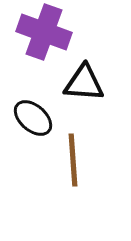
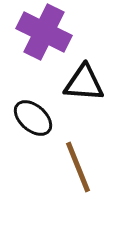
purple cross: rotated 6 degrees clockwise
brown line: moved 5 px right, 7 px down; rotated 18 degrees counterclockwise
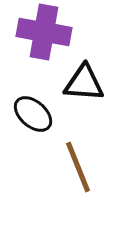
purple cross: rotated 16 degrees counterclockwise
black ellipse: moved 4 px up
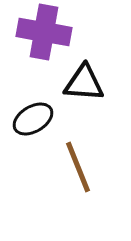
black ellipse: moved 5 px down; rotated 72 degrees counterclockwise
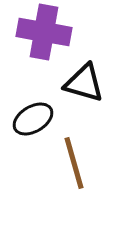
black triangle: rotated 12 degrees clockwise
brown line: moved 4 px left, 4 px up; rotated 6 degrees clockwise
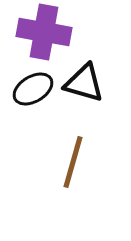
black ellipse: moved 30 px up
brown line: moved 1 px left, 1 px up; rotated 32 degrees clockwise
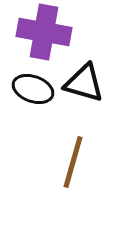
black ellipse: rotated 51 degrees clockwise
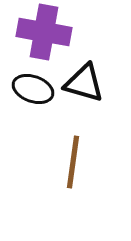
brown line: rotated 8 degrees counterclockwise
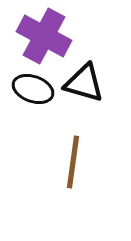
purple cross: moved 4 px down; rotated 18 degrees clockwise
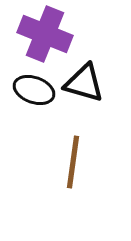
purple cross: moved 1 px right, 2 px up; rotated 6 degrees counterclockwise
black ellipse: moved 1 px right, 1 px down
